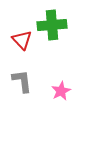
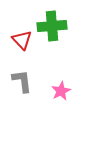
green cross: moved 1 px down
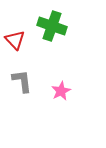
green cross: rotated 24 degrees clockwise
red triangle: moved 7 px left
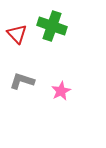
red triangle: moved 2 px right, 6 px up
gray L-shape: rotated 65 degrees counterclockwise
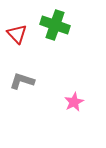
green cross: moved 3 px right, 1 px up
pink star: moved 13 px right, 11 px down
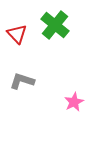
green cross: rotated 20 degrees clockwise
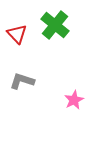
pink star: moved 2 px up
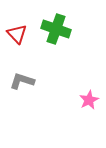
green cross: moved 1 px right, 4 px down; rotated 20 degrees counterclockwise
pink star: moved 15 px right
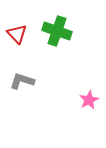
green cross: moved 1 px right, 2 px down
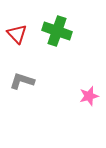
pink star: moved 4 px up; rotated 12 degrees clockwise
